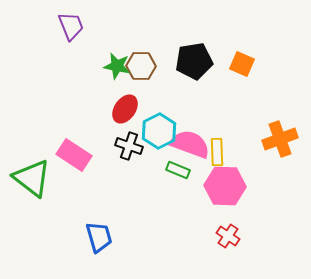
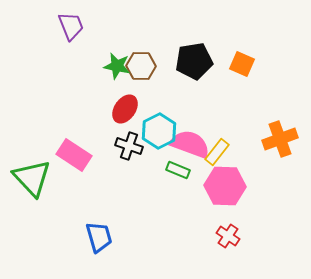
yellow rectangle: rotated 40 degrees clockwise
green triangle: rotated 9 degrees clockwise
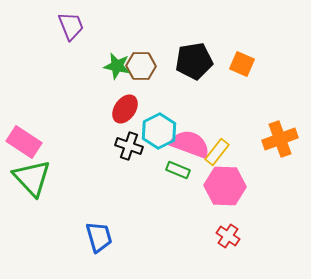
pink rectangle: moved 50 px left, 13 px up
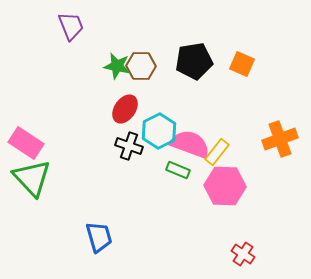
pink rectangle: moved 2 px right, 1 px down
red cross: moved 15 px right, 18 px down
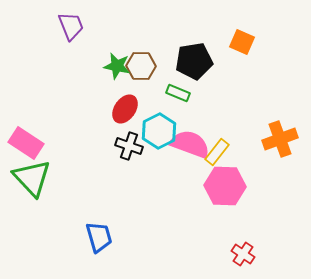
orange square: moved 22 px up
green rectangle: moved 77 px up
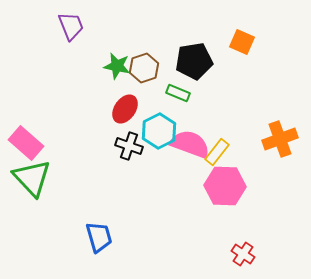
brown hexagon: moved 3 px right, 2 px down; rotated 20 degrees counterclockwise
pink rectangle: rotated 8 degrees clockwise
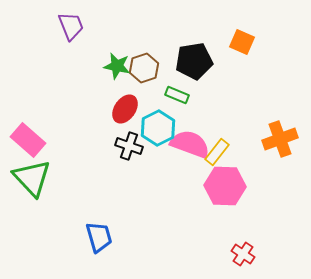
green rectangle: moved 1 px left, 2 px down
cyan hexagon: moved 1 px left, 3 px up
pink rectangle: moved 2 px right, 3 px up
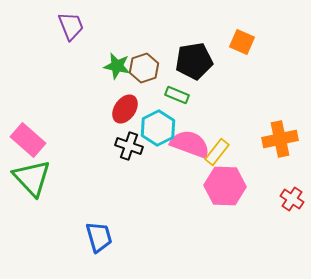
orange cross: rotated 8 degrees clockwise
red cross: moved 49 px right, 55 px up
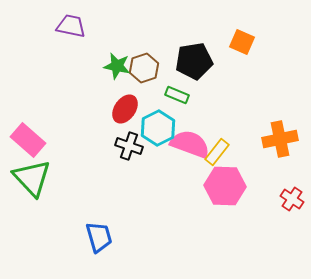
purple trapezoid: rotated 56 degrees counterclockwise
